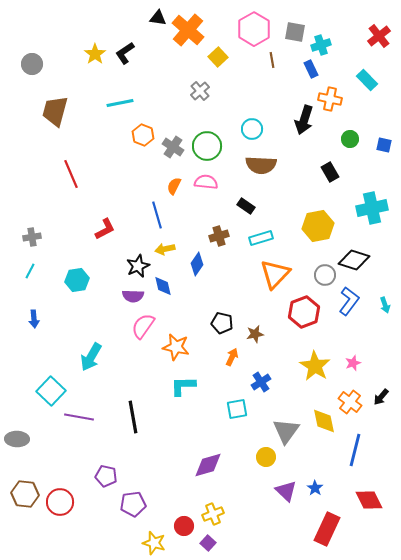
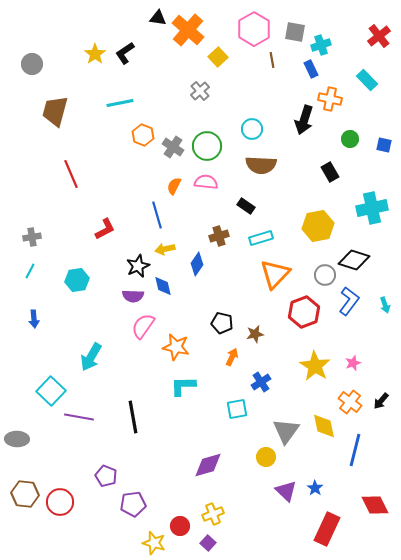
black arrow at (381, 397): moved 4 px down
yellow diamond at (324, 421): moved 5 px down
purple pentagon at (106, 476): rotated 10 degrees clockwise
red diamond at (369, 500): moved 6 px right, 5 px down
red circle at (184, 526): moved 4 px left
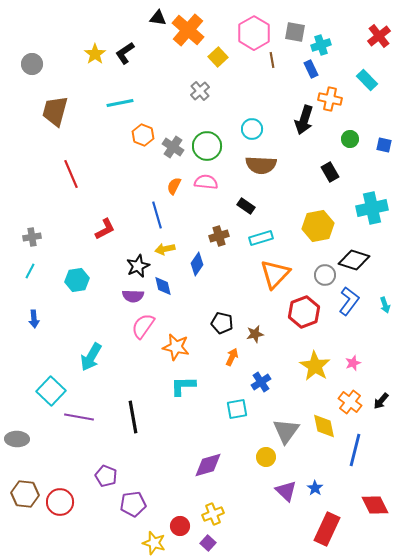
pink hexagon at (254, 29): moved 4 px down
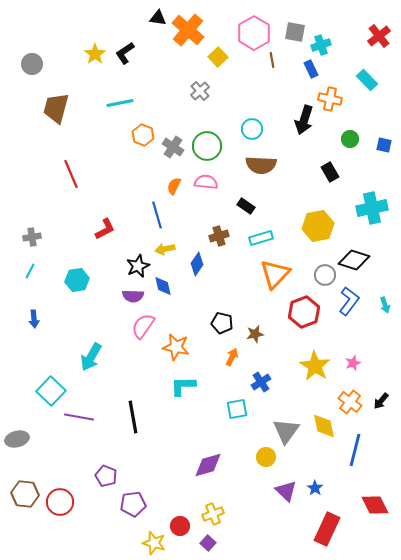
brown trapezoid at (55, 111): moved 1 px right, 3 px up
gray ellipse at (17, 439): rotated 15 degrees counterclockwise
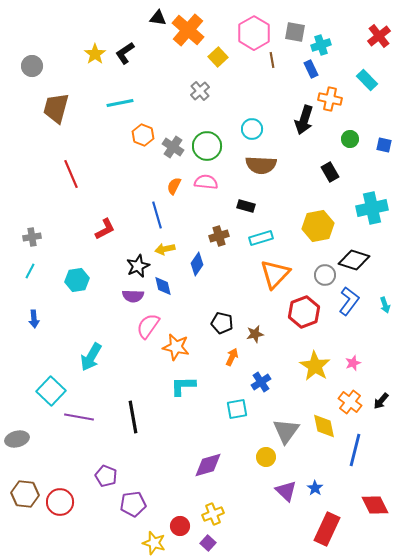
gray circle at (32, 64): moved 2 px down
black rectangle at (246, 206): rotated 18 degrees counterclockwise
pink semicircle at (143, 326): moved 5 px right
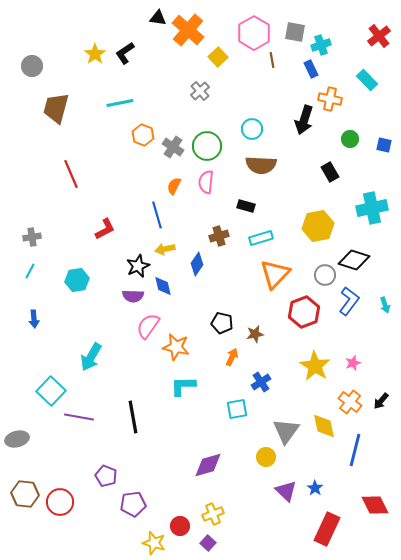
pink semicircle at (206, 182): rotated 90 degrees counterclockwise
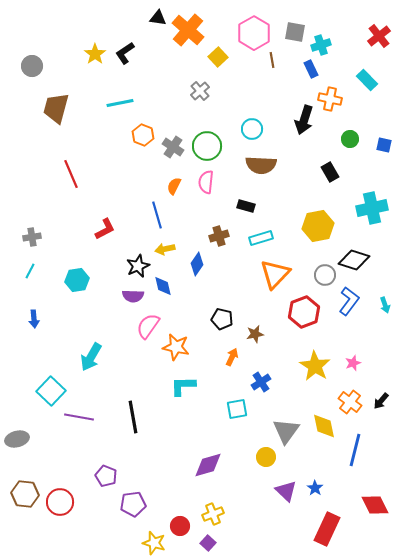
black pentagon at (222, 323): moved 4 px up
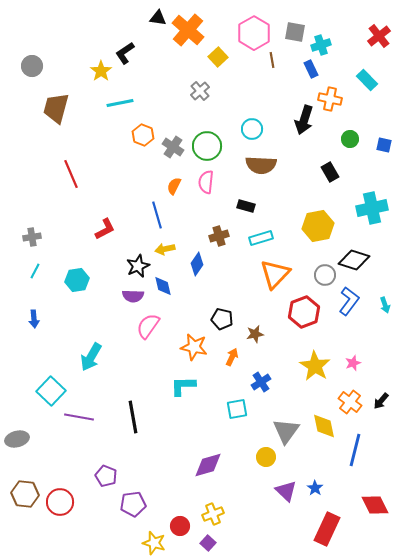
yellow star at (95, 54): moved 6 px right, 17 px down
cyan line at (30, 271): moved 5 px right
orange star at (176, 347): moved 18 px right
